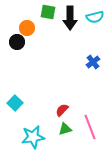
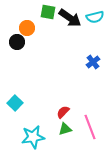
black arrow: rotated 55 degrees counterclockwise
red semicircle: moved 1 px right, 2 px down
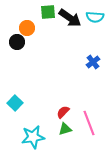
green square: rotated 14 degrees counterclockwise
cyan semicircle: rotated 18 degrees clockwise
pink line: moved 1 px left, 4 px up
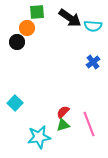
green square: moved 11 px left
cyan semicircle: moved 2 px left, 9 px down
pink line: moved 1 px down
green triangle: moved 2 px left, 4 px up
cyan star: moved 6 px right
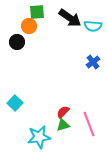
orange circle: moved 2 px right, 2 px up
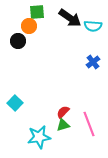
black circle: moved 1 px right, 1 px up
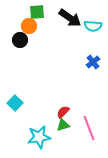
black circle: moved 2 px right, 1 px up
pink line: moved 4 px down
